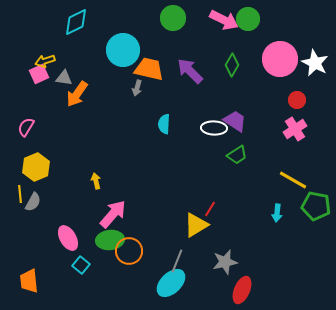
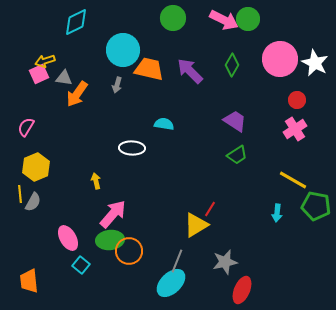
gray arrow at (137, 88): moved 20 px left, 3 px up
cyan semicircle at (164, 124): rotated 96 degrees clockwise
white ellipse at (214, 128): moved 82 px left, 20 px down
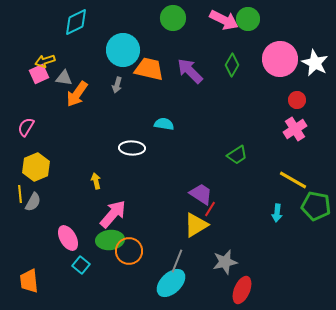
purple trapezoid at (235, 121): moved 34 px left, 73 px down
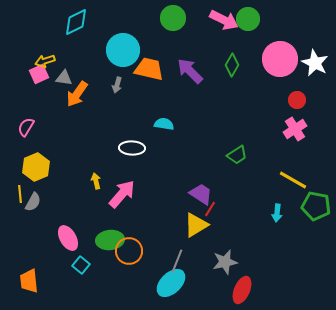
pink arrow at (113, 214): moved 9 px right, 20 px up
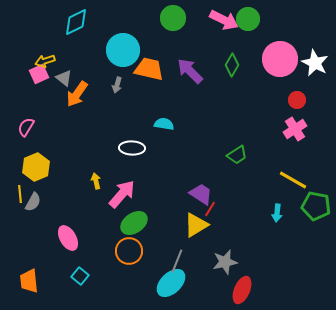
gray triangle at (64, 78): rotated 30 degrees clockwise
green ellipse at (110, 240): moved 24 px right, 17 px up; rotated 28 degrees counterclockwise
cyan square at (81, 265): moved 1 px left, 11 px down
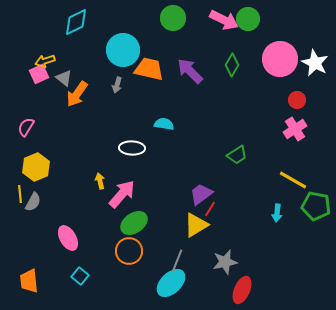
yellow arrow at (96, 181): moved 4 px right
purple trapezoid at (201, 194): rotated 70 degrees counterclockwise
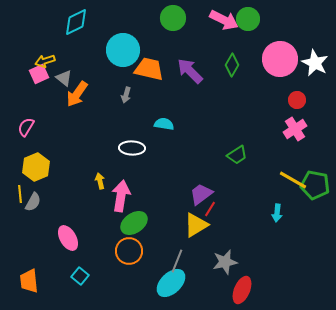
gray arrow at (117, 85): moved 9 px right, 10 px down
pink arrow at (122, 194): moved 1 px left, 2 px down; rotated 32 degrees counterclockwise
green pentagon at (316, 206): moved 1 px left, 21 px up
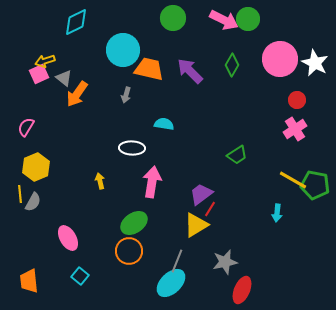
pink arrow at (121, 196): moved 31 px right, 14 px up
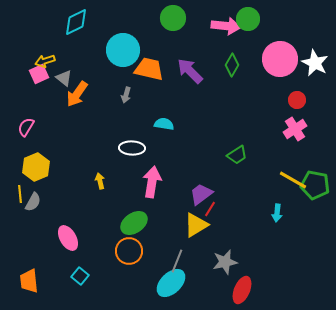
pink arrow at (224, 20): moved 2 px right, 6 px down; rotated 20 degrees counterclockwise
